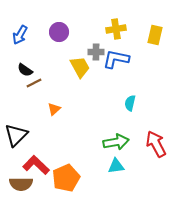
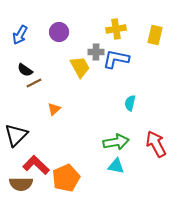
cyan triangle: rotated 18 degrees clockwise
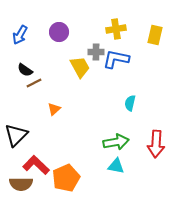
red arrow: rotated 148 degrees counterclockwise
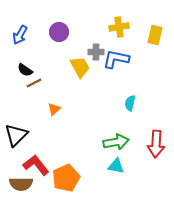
yellow cross: moved 3 px right, 2 px up
red L-shape: rotated 8 degrees clockwise
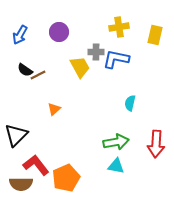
brown line: moved 4 px right, 8 px up
